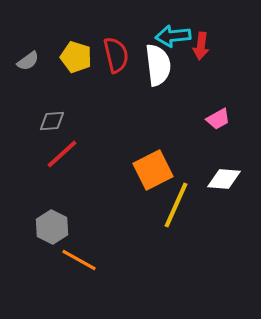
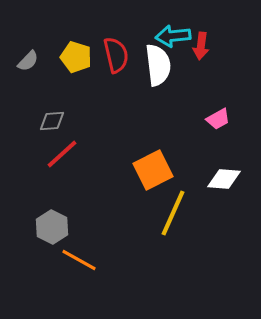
gray semicircle: rotated 10 degrees counterclockwise
yellow line: moved 3 px left, 8 px down
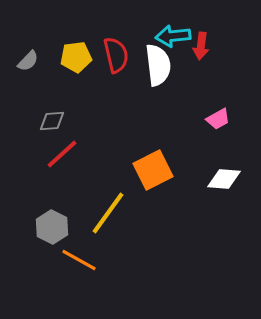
yellow pentagon: rotated 24 degrees counterclockwise
yellow line: moved 65 px left; rotated 12 degrees clockwise
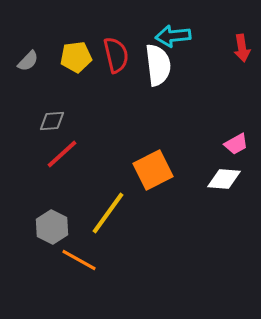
red arrow: moved 41 px right, 2 px down; rotated 16 degrees counterclockwise
pink trapezoid: moved 18 px right, 25 px down
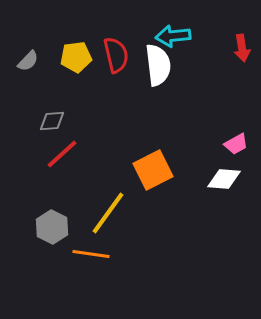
orange line: moved 12 px right, 6 px up; rotated 21 degrees counterclockwise
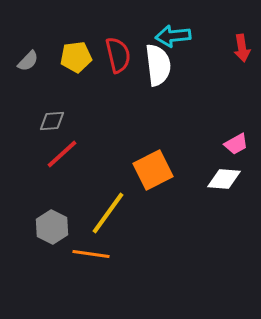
red semicircle: moved 2 px right
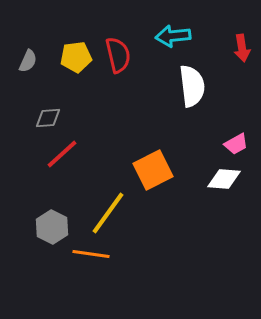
gray semicircle: rotated 20 degrees counterclockwise
white semicircle: moved 34 px right, 21 px down
gray diamond: moved 4 px left, 3 px up
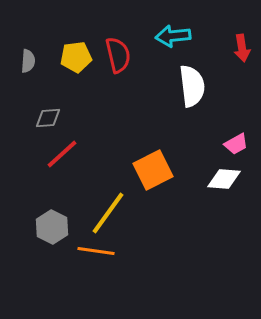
gray semicircle: rotated 20 degrees counterclockwise
orange line: moved 5 px right, 3 px up
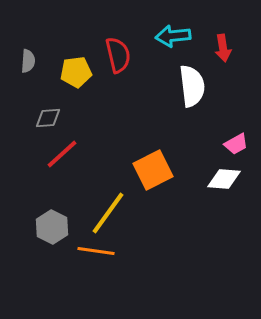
red arrow: moved 19 px left
yellow pentagon: moved 15 px down
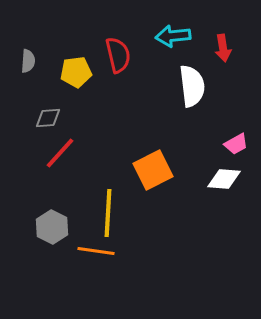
red line: moved 2 px left, 1 px up; rotated 6 degrees counterclockwise
yellow line: rotated 33 degrees counterclockwise
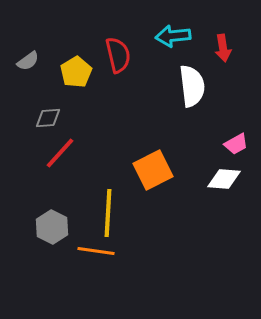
gray semicircle: rotated 50 degrees clockwise
yellow pentagon: rotated 24 degrees counterclockwise
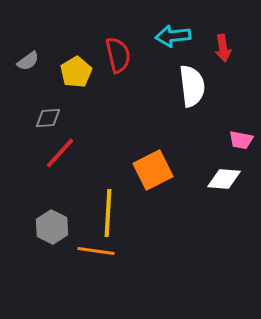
pink trapezoid: moved 5 px right, 4 px up; rotated 40 degrees clockwise
